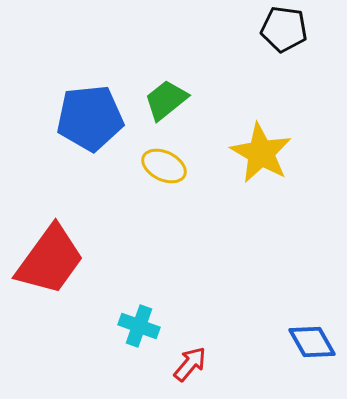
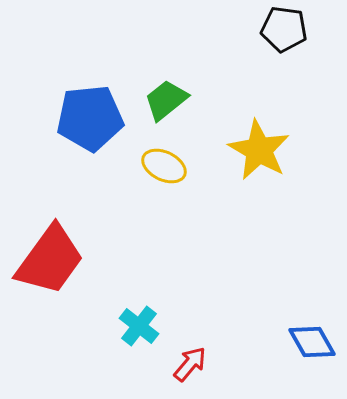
yellow star: moved 2 px left, 3 px up
cyan cross: rotated 18 degrees clockwise
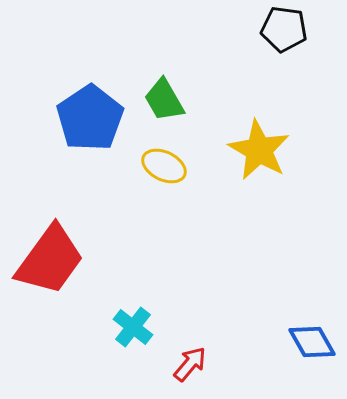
green trapezoid: moved 2 px left; rotated 81 degrees counterclockwise
blue pentagon: rotated 28 degrees counterclockwise
cyan cross: moved 6 px left, 1 px down
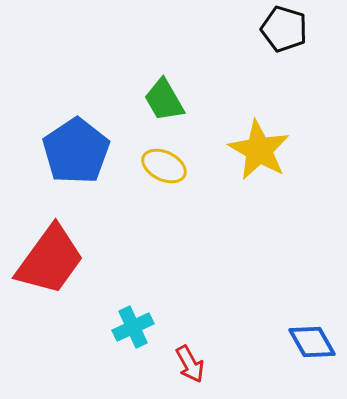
black pentagon: rotated 9 degrees clockwise
blue pentagon: moved 14 px left, 33 px down
cyan cross: rotated 27 degrees clockwise
red arrow: rotated 111 degrees clockwise
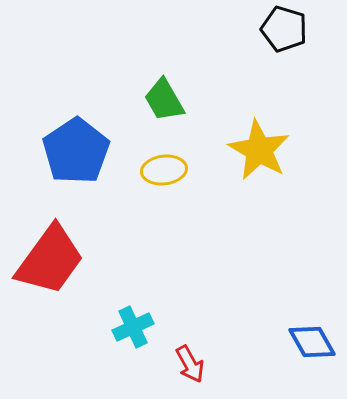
yellow ellipse: moved 4 px down; rotated 33 degrees counterclockwise
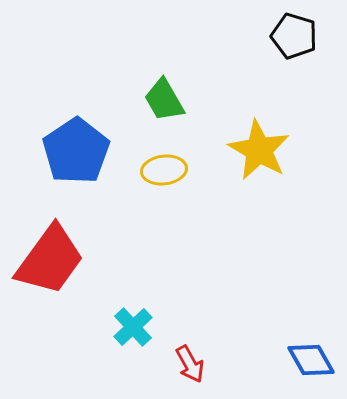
black pentagon: moved 10 px right, 7 px down
cyan cross: rotated 18 degrees counterclockwise
blue diamond: moved 1 px left, 18 px down
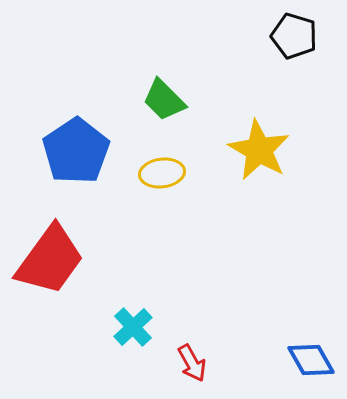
green trapezoid: rotated 15 degrees counterclockwise
yellow ellipse: moved 2 px left, 3 px down
red arrow: moved 2 px right, 1 px up
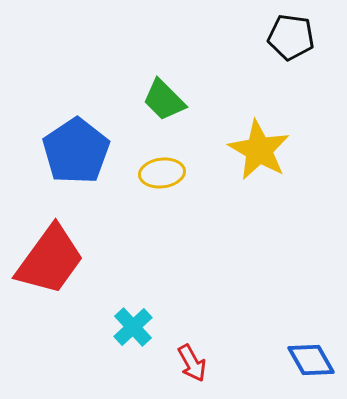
black pentagon: moved 3 px left, 1 px down; rotated 9 degrees counterclockwise
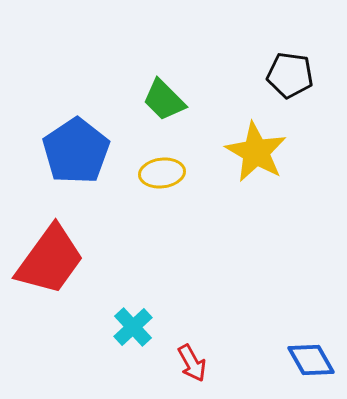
black pentagon: moved 1 px left, 38 px down
yellow star: moved 3 px left, 2 px down
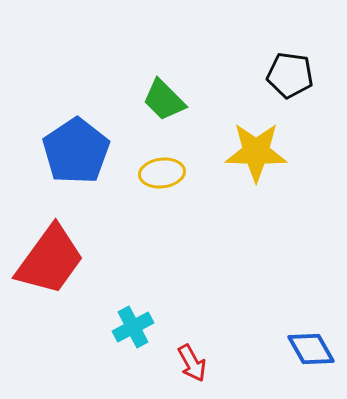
yellow star: rotated 28 degrees counterclockwise
cyan cross: rotated 15 degrees clockwise
blue diamond: moved 11 px up
